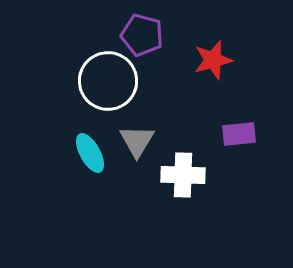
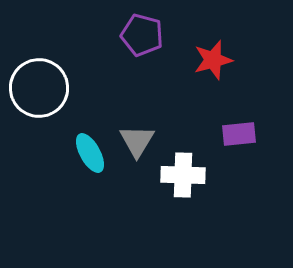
white circle: moved 69 px left, 7 px down
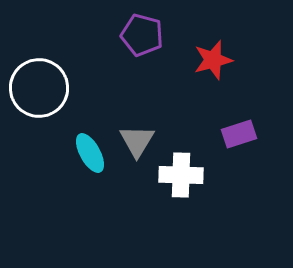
purple rectangle: rotated 12 degrees counterclockwise
white cross: moved 2 px left
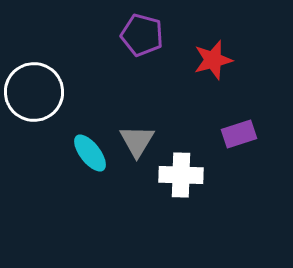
white circle: moved 5 px left, 4 px down
cyan ellipse: rotated 9 degrees counterclockwise
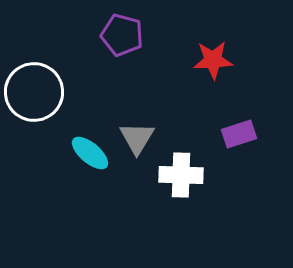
purple pentagon: moved 20 px left
red star: rotated 12 degrees clockwise
gray triangle: moved 3 px up
cyan ellipse: rotated 12 degrees counterclockwise
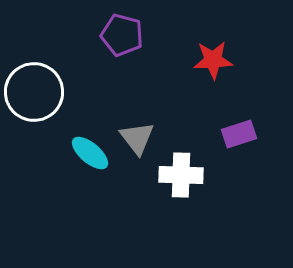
gray triangle: rotated 9 degrees counterclockwise
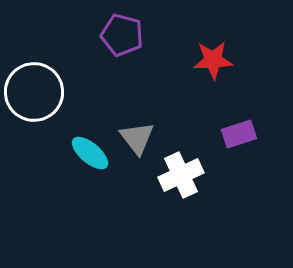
white cross: rotated 27 degrees counterclockwise
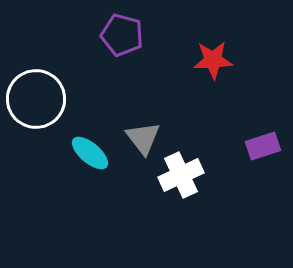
white circle: moved 2 px right, 7 px down
purple rectangle: moved 24 px right, 12 px down
gray triangle: moved 6 px right
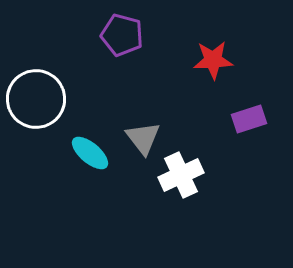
purple rectangle: moved 14 px left, 27 px up
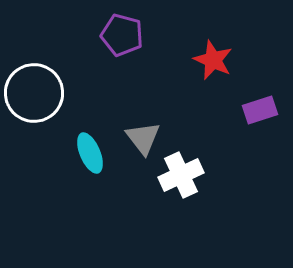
red star: rotated 27 degrees clockwise
white circle: moved 2 px left, 6 px up
purple rectangle: moved 11 px right, 9 px up
cyan ellipse: rotated 27 degrees clockwise
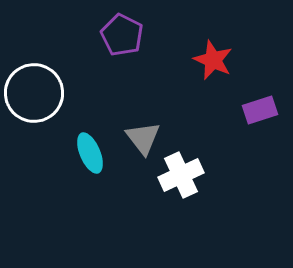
purple pentagon: rotated 12 degrees clockwise
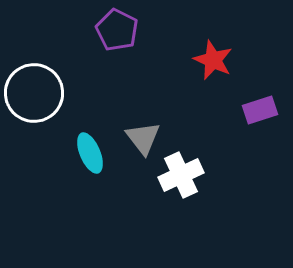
purple pentagon: moved 5 px left, 5 px up
